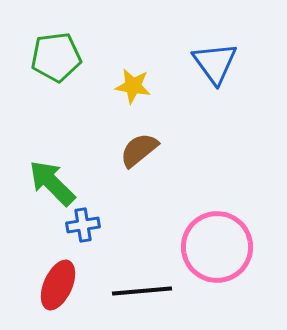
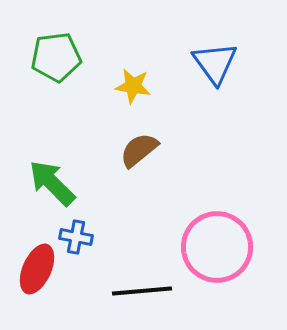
blue cross: moved 7 px left, 12 px down; rotated 20 degrees clockwise
red ellipse: moved 21 px left, 16 px up
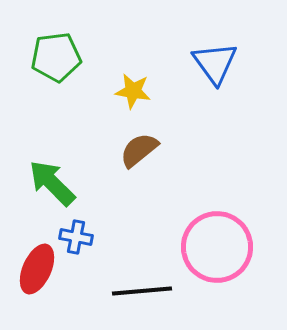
yellow star: moved 5 px down
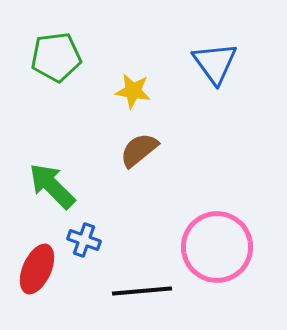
green arrow: moved 3 px down
blue cross: moved 8 px right, 3 px down; rotated 8 degrees clockwise
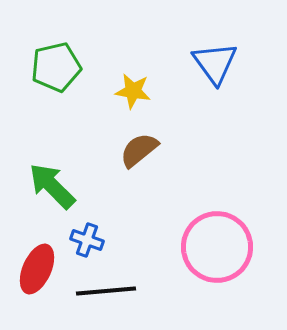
green pentagon: moved 10 px down; rotated 6 degrees counterclockwise
blue cross: moved 3 px right
black line: moved 36 px left
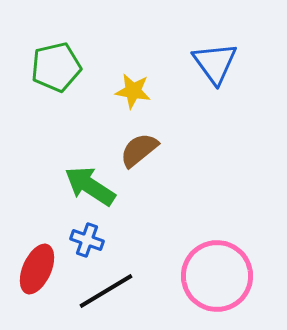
green arrow: moved 38 px right; rotated 12 degrees counterclockwise
pink circle: moved 29 px down
black line: rotated 26 degrees counterclockwise
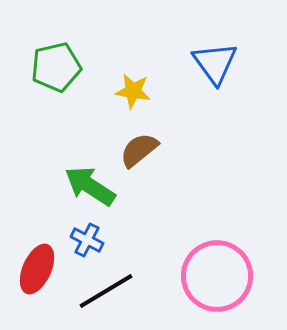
blue cross: rotated 8 degrees clockwise
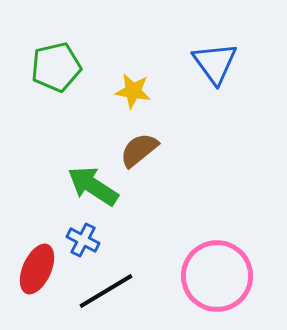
green arrow: moved 3 px right
blue cross: moved 4 px left
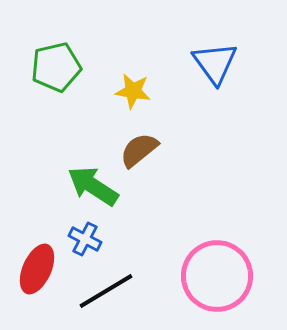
blue cross: moved 2 px right, 1 px up
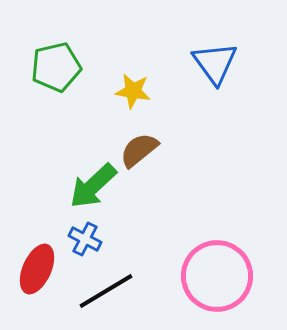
green arrow: rotated 76 degrees counterclockwise
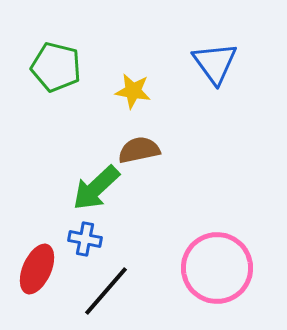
green pentagon: rotated 27 degrees clockwise
brown semicircle: rotated 27 degrees clockwise
green arrow: moved 3 px right, 2 px down
blue cross: rotated 16 degrees counterclockwise
pink circle: moved 8 px up
black line: rotated 18 degrees counterclockwise
